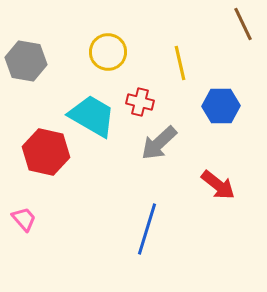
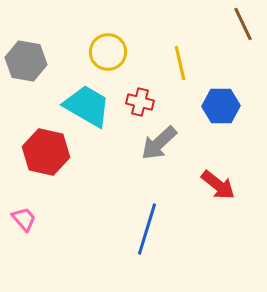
cyan trapezoid: moved 5 px left, 10 px up
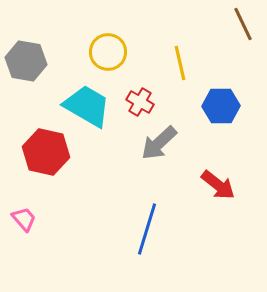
red cross: rotated 16 degrees clockwise
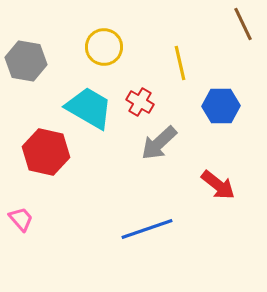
yellow circle: moved 4 px left, 5 px up
cyan trapezoid: moved 2 px right, 2 px down
pink trapezoid: moved 3 px left
blue line: rotated 54 degrees clockwise
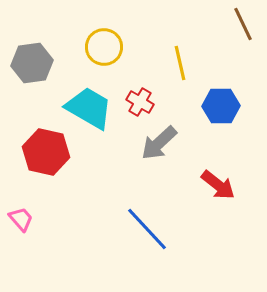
gray hexagon: moved 6 px right, 2 px down; rotated 18 degrees counterclockwise
blue line: rotated 66 degrees clockwise
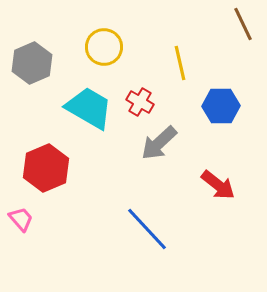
gray hexagon: rotated 15 degrees counterclockwise
red hexagon: moved 16 px down; rotated 24 degrees clockwise
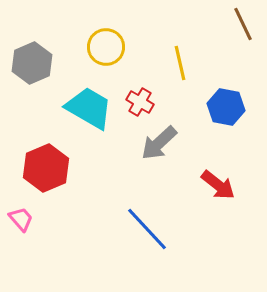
yellow circle: moved 2 px right
blue hexagon: moved 5 px right, 1 px down; rotated 12 degrees clockwise
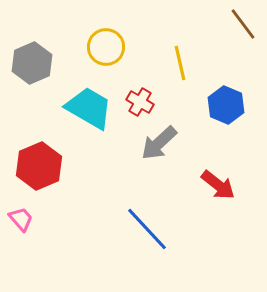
brown line: rotated 12 degrees counterclockwise
blue hexagon: moved 2 px up; rotated 12 degrees clockwise
red hexagon: moved 7 px left, 2 px up
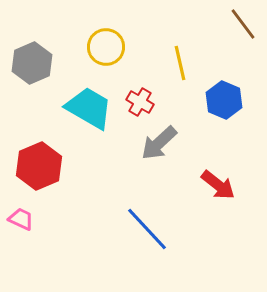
blue hexagon: moved 2 px left, 5 px up
pink trapezoid: rotated 24 degrees counterclockwise
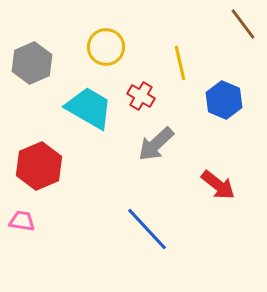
red cross: moved 1 px right, 6 px up
gray arrow: moved 3 px left, 1 px down
pink trapezoid: moved 1 px right, 2 px down; rotated 16 degrees counterclockwise
